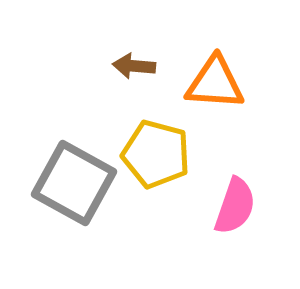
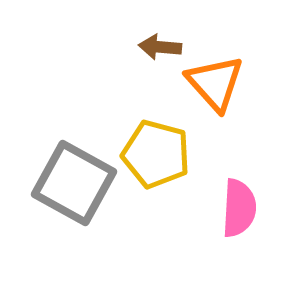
brown arrow: moved 26 px right, 19 px up
orange triangle: rotated 44 degrees clockwise
pink semicircle: moved 4 px right, 2 px down; rotated 16 degrees counterclockwise
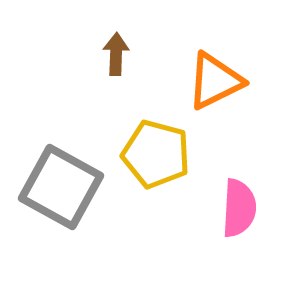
brown arrow: moved 44 px left, 7 px down; rotated 87 degrees clockwise
orange triangle: moved 2 px up; rotated 46 degrees clockwise
gray square: moved 13 px left, 4 px down
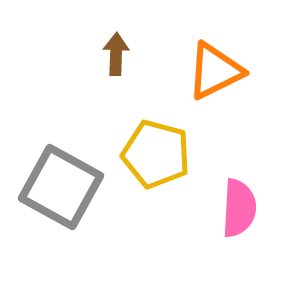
orange triangle: moved 10 px up
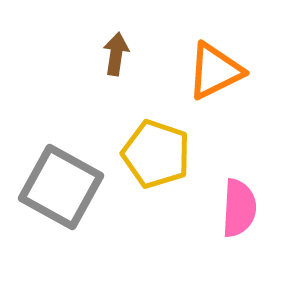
brown arrow: rotated 6 degrees clockwise
yellow pentagon: rotated 4 degrees clockwise
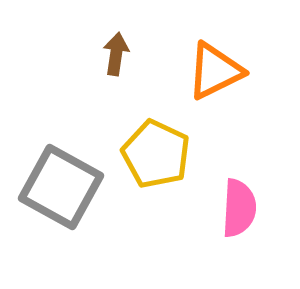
yellow pentagon: rotated 6 degrees clockwise
